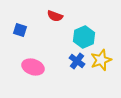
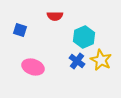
red semicircle: rotated 21 degrees counterclockwise
yellow star: rotated 25 degrees counterclockwise
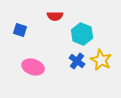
cyan hexagon: moved 2 px left, 3 px up; rotated 15 degrees counterclockwise
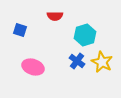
cyan hexagon: moved 3 px right, 1 px down; rotated 20 degrees clockwise
yellow star: moved 1 px right, 2 px down
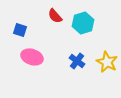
red semicircle: rotated 49 degrees clockwise
cyan hexagon: moved 2 px left, 12 px up
yellow star: moved 5 px right
pink ellipse: moved 1 px left, 10 px up
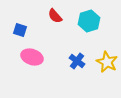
cyan hexagon: moved 6 px right, 2 px up
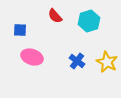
blue square: rotated 16 degrees counterclockwise
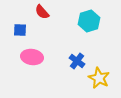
red semicircle: moved 13 px left, 4 px up
pink ellipse: rotated 10 degrees counterclockwise
yellow star: moved 8 px left, 16 px down
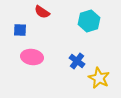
red semicircle: rotated 14 degrees counterclockwise
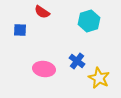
pink ellipse: moved 12 px right, 12 px down
